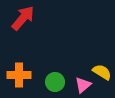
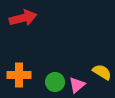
red arrow: rotated 36 degrees clockwise
pink triangle: moved 6 px left
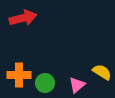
green circle: moved 10 px left, 1 px down
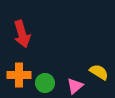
red arrow: moved 1 px left, 16 px down; rotated 88 degrees clockwise
yellow semicircle: moved 3 px left
pink triangle: moved 2 px left, 1 px down
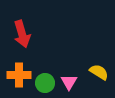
pink triangle: moved 6 px left, 4 px up; rotated 18 degrees counterclockwise
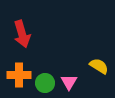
yellow semicircle: moved 6 px up
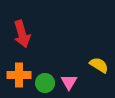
yellow semicircle: moved 1 px up
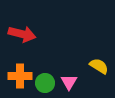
red arrow: rotated 60 degrees counterclockwise
yellow semicircle: moved 1 px down
orange cross: moved 1 px right, 1 px down
